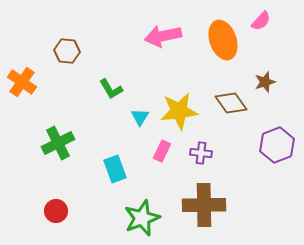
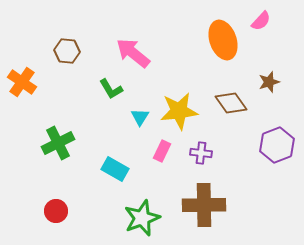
pink arrow: moved 30 px left, 17 px down; rotated 51 degrees clockwise
brown star: moved 4 px right
cyan rectangle: rotated 40 degrees counterclockwise
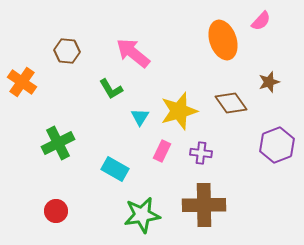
yellow star: rotated 9 degrees counterclockwise
green star: moved 3 px up; rotated 12 degrees clockwise
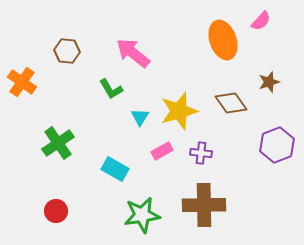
green cross: rotated 8 degrees counterclockwise
pink rectangle: rotated 35 degrees clockwise
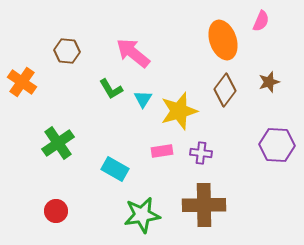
pink semicircle: rotated 20 degrees counterclockwise
brown diamond: moved 6 px left, 13 px up; rotated 72 degrees clockwise
cyan triangle: moved 3 px right, 18 px up
purple hexagon: rotated 24 degrees clockwise
pink rectangle: rotated 20 degrees clockwise
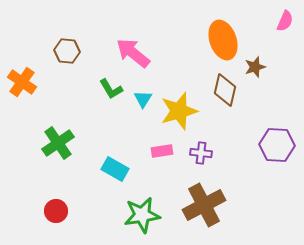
pink semicircle: moved 24 px right
brown star: moved 14 px left, 15 px up
brown diamond: rotated 24 degrees counterclockwise
brown cross: rotated 27 degrees counterclockwise
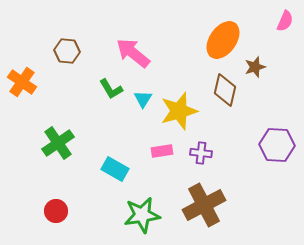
orange ellipse: rotated 54 degrees clockwise
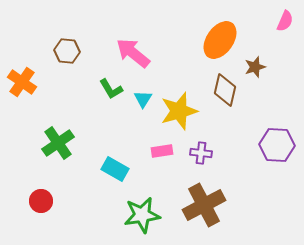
orange ellipse: moved 3 px left
red circle: moved 15 px left, 10 px up
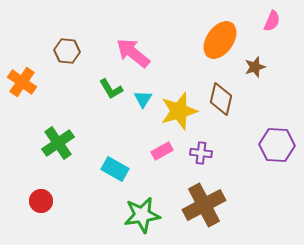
pink semicircle: moved 13 px left
brown diamond: moved 4 px left, 9 px down
pink rectangle: rotated 20 degrees counterclockwise
